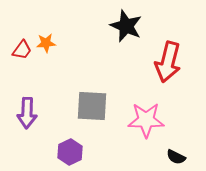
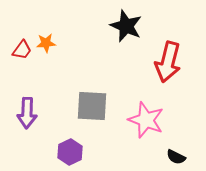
pink star: rotated 21 degrees clockwise
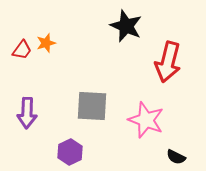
orange star: rotated 12 degrees counterclockwise
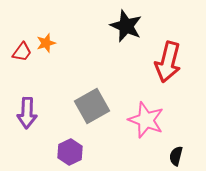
red trapezoid: moved 2 px down
gray square: rotated 32 degrees counterclockwise
black semicircle: moved 1 px up; rotated 78 degrees clockwise
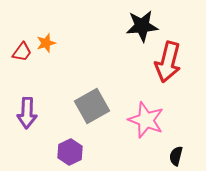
black star: moved 16 px right; rotated 28 degrees counterclockwise
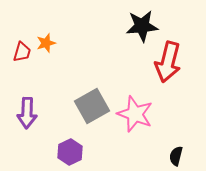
red trapezoid: rotated 20 degrees counterclockwise
pink star: moved 11 px left, 6 px up
